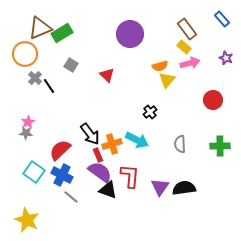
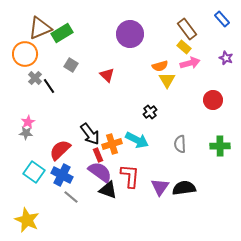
yellow triangle: rotated 12 degrees counterclockwise
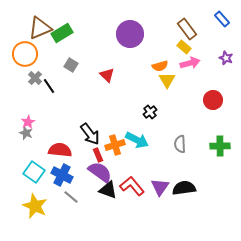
gray star: rotated 16 degrees clockwise
orange cross: moved 3 px right, 1 px down
red semicircle: rotated 50 degrees clockwise
red L-shape: moved 2 px right, 10 px down; rotated 45 degrees counterclockwise
yellow star: moved 8 px right, 14 px up
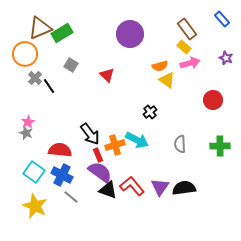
yellow triangle: rotated 24 degrees counterclockwise
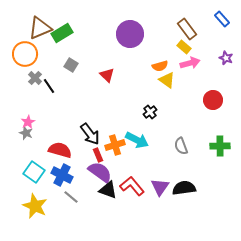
gray semicircle: moved 1 px right, 2 px down; rotated 18 degrees counterclockwise
red semicircle: rotated 10 degrees clockwise
